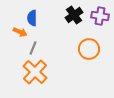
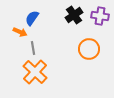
blue semicircle: rotated 35 degrees clockwise
gray line: rotated 32 degrees counterclockwise
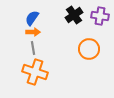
orange arrow: moved 13 px right; rotated 24 degrees counterclockwise
orange cross: rotated 25 degrees counterclockwise
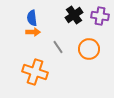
blue semicircle: rotated 42 degrees counterclockwise
gray line: moved 25 px right, 1 px up; rotated 24 degrees counterclockwise
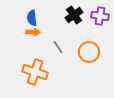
orange circle: moved 3 px down
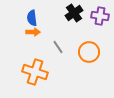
black cross: moved 2 px up
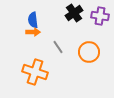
blue semicircle: moved 1 px right, 2 px down
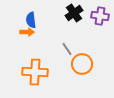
blue semicircle: moved 2 px left
orange arrow: moved 6 px left
gray line: moved 9 px right, 2 px down
orange circle: moved 7 px left, 12 px down
orange cross: rotated 15 degrees counterclockwise
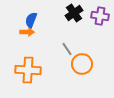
blue semicircle: rotated 28 degrees clockwise
orange cross: moved 7 px left, 2 px up
